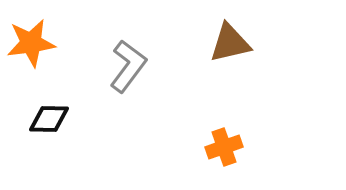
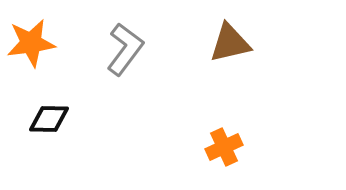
gray L-shape: moved 3 px left, 17 px up
orange cross: rotated 6 degrees counterclockwise
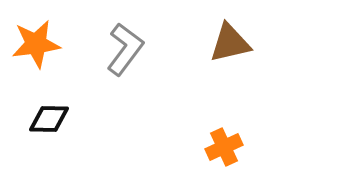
orange star: moved 5 px right, 1 px down
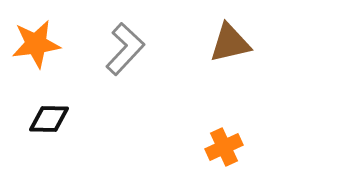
gray L-shape: rotated 6 degrees clockwise
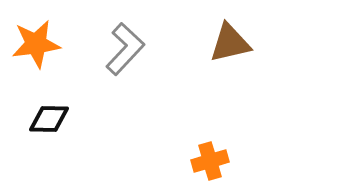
orange cross: moved 14 px left, 14 px down; rotated 9 degrees clockwise
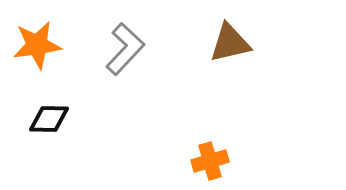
orange star: moved 1 px right, 1 px down
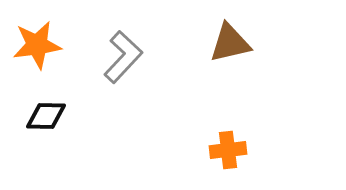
gray L-shape: moved 2 px left, 8 px down
black diamond: moved 3 px left, 3 px up
orange cross: moved 18 px right, 11 px up; rotated 9 degrees clockwise
